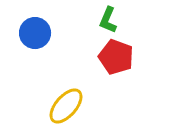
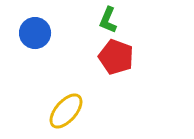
yellow ellipse: moved 5 px down
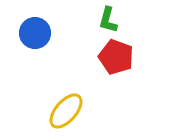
green L-shape: rotated 8 degrees counterclockwise
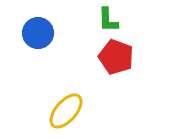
green L-shape: rotated 16 degrees counterclockwise
blue circle: moved 3 px right
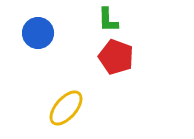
yellow ellipse: moved 3 px up
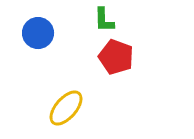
green L-shape: moved 4 px left
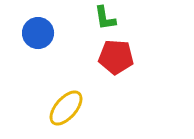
green L-shape: moved 1 px right, 2 px up; rotated 8 degrees counterclockwise
red pentagon: rotated 16 degrees counterclockwise
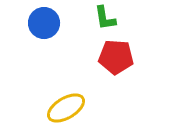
blue circle: moved 6 px right, 10 px up
yellow ellipse: rotated 18 degrees clockwise
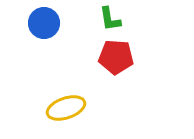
green L-shape: moved 5 px right, 1 px down
yellow ellipse: rotated 12 degrees clockwise
